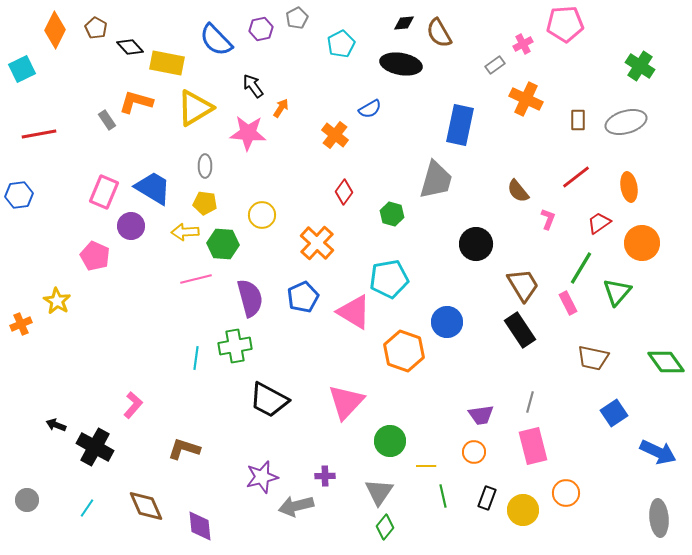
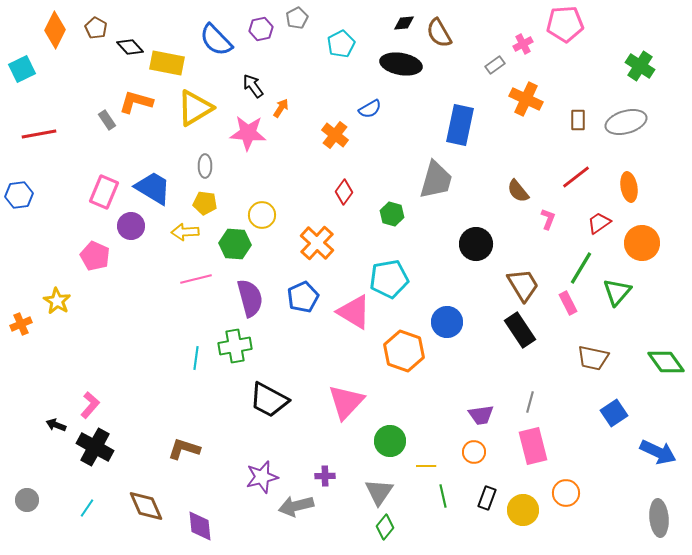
green hexagon at (223, 244): moved 12 px right
pink L-shape at (133, 405): moved 43 px left
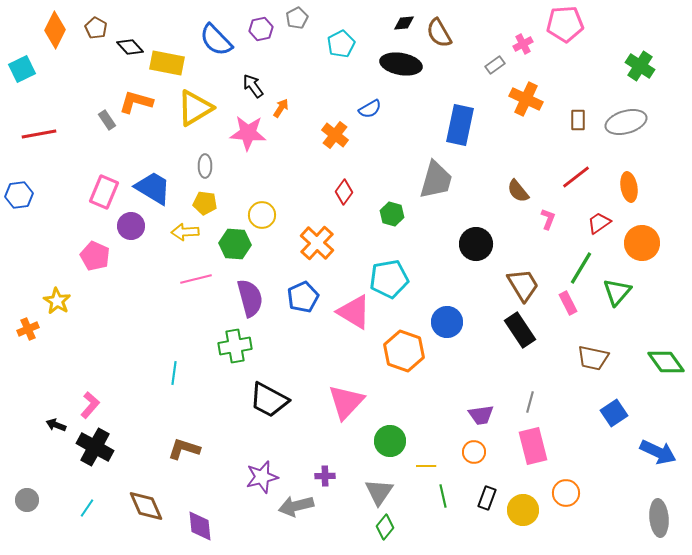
orange cross at (21, 324): moved 7 px right, 5 px down
cyan line at (196, 358): moved 22 px left, 15 px down
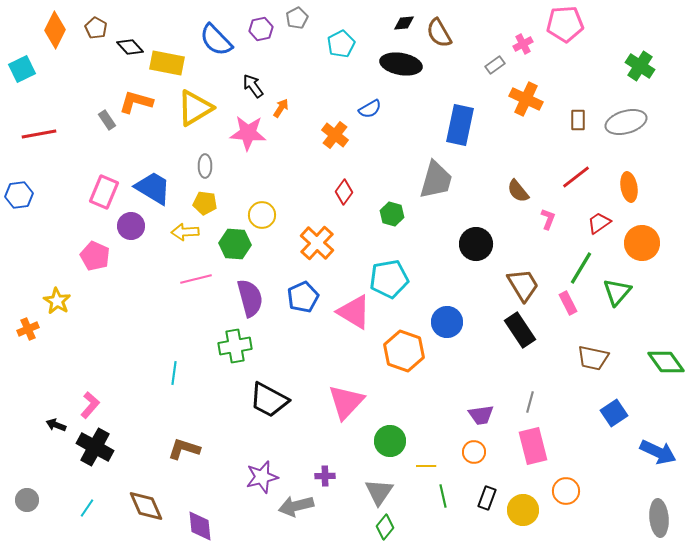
orange circle at (566, 493): moved 2 px up
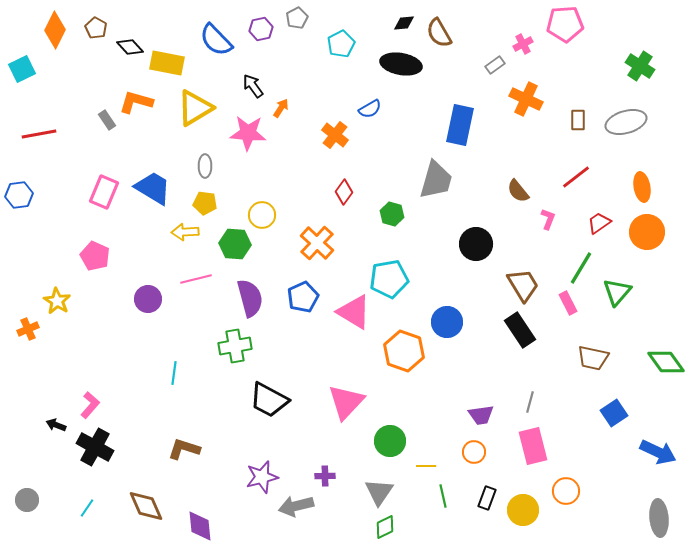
orange ellipse at (629, 187): moved 13 px right
purple circle at (131, 226): moved 17 px right, 73 px down
orange circle at (642, 243): moved 5 px right, 11 px up
green diamond at (385, 527): rotated 25 degrees clockwise
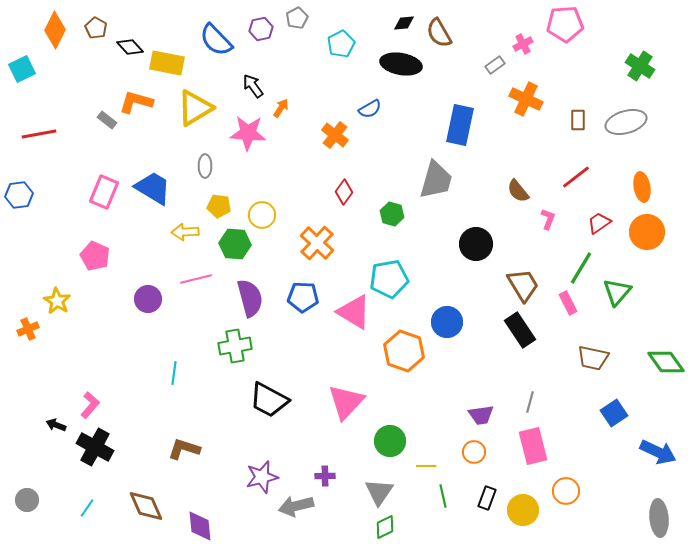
gray rectangle at (107, 120): rotated 18 degrees counterclockwise
yellow pentagon at (205, 203): moved 14 px right, 3 px down
blue pentagon at (303, 297): rotated 28 degrees clockwise
